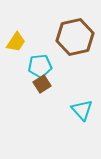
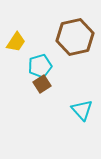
cyan pentagon: rotated 10 degrees counterclockwise
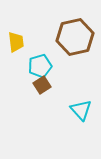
yellow trapezoid: rotated 40 degrees counterclockwise
brown square: moved 1 px down
cyan triangle: moved 1 px left
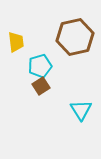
brown square: moved 1 px left, 1 px down
cyan triangle: rotated 10 degrees clockwise
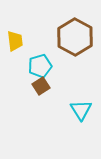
brown hexagon: rotated 18 degrees counterclockwise
yellow trapezoid: moved 1 px left, 1 px up
